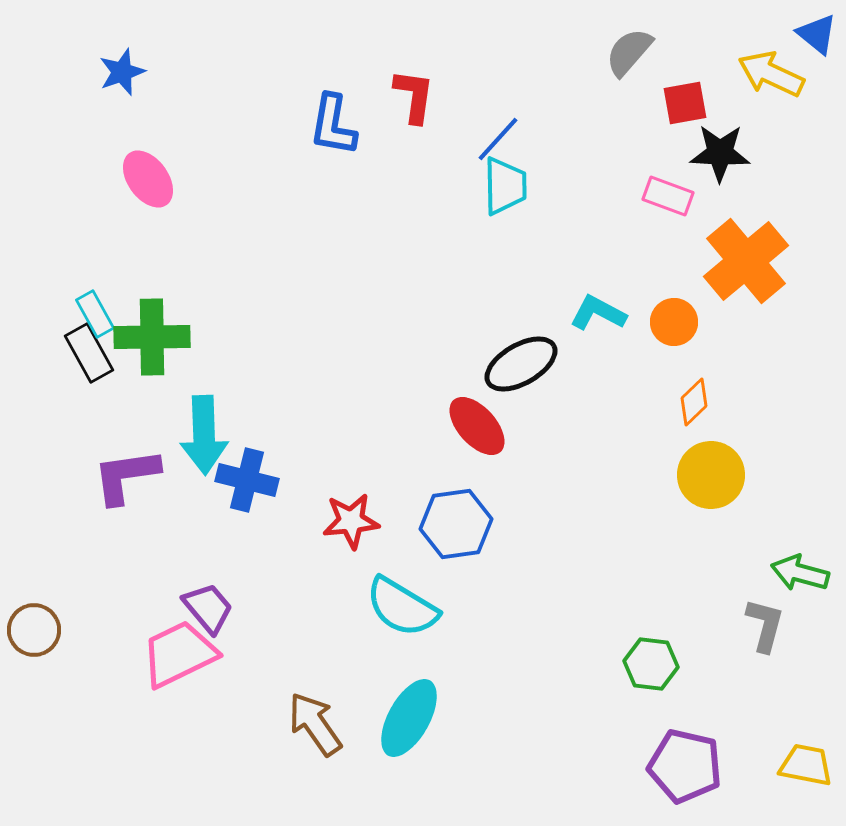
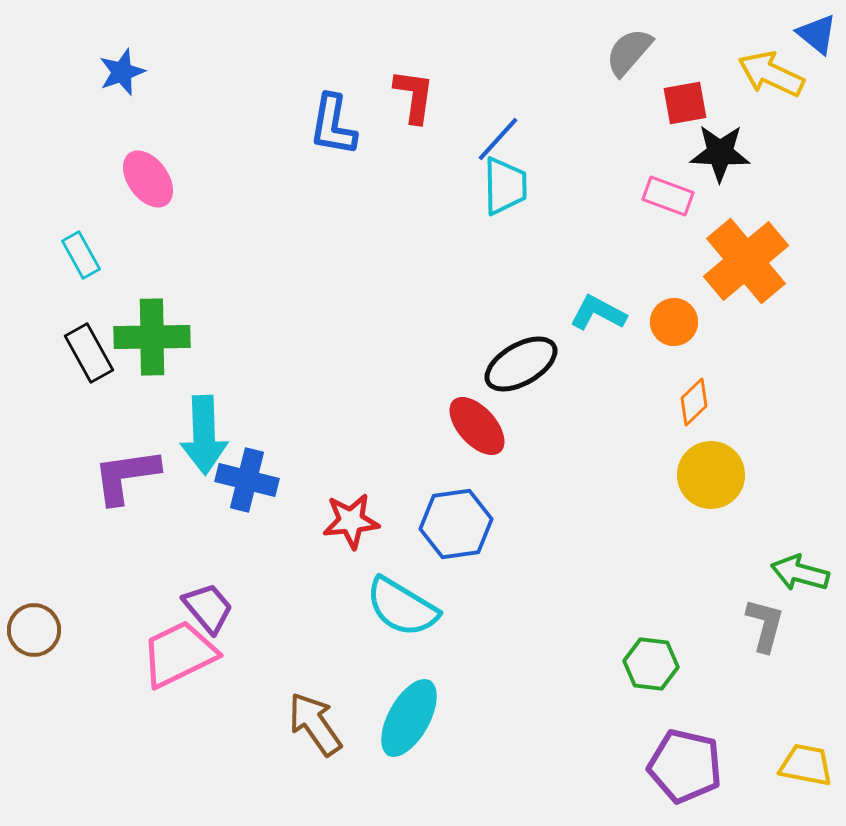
cyan rectangle: moved 14 px left, 59 px up
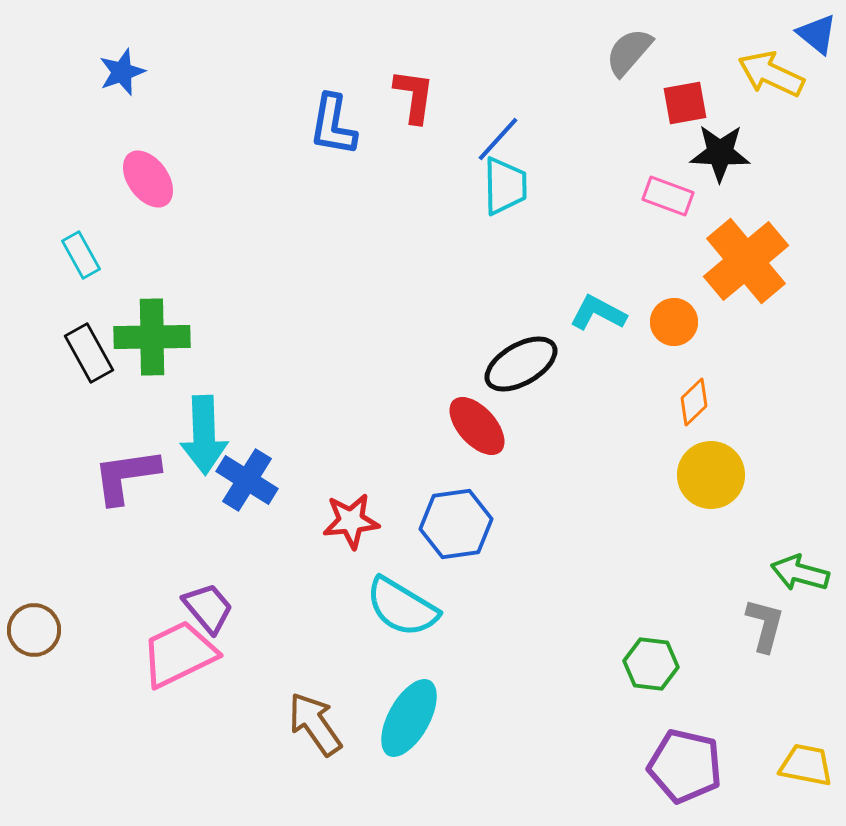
blue cross: rotated 18 degrees clockwise
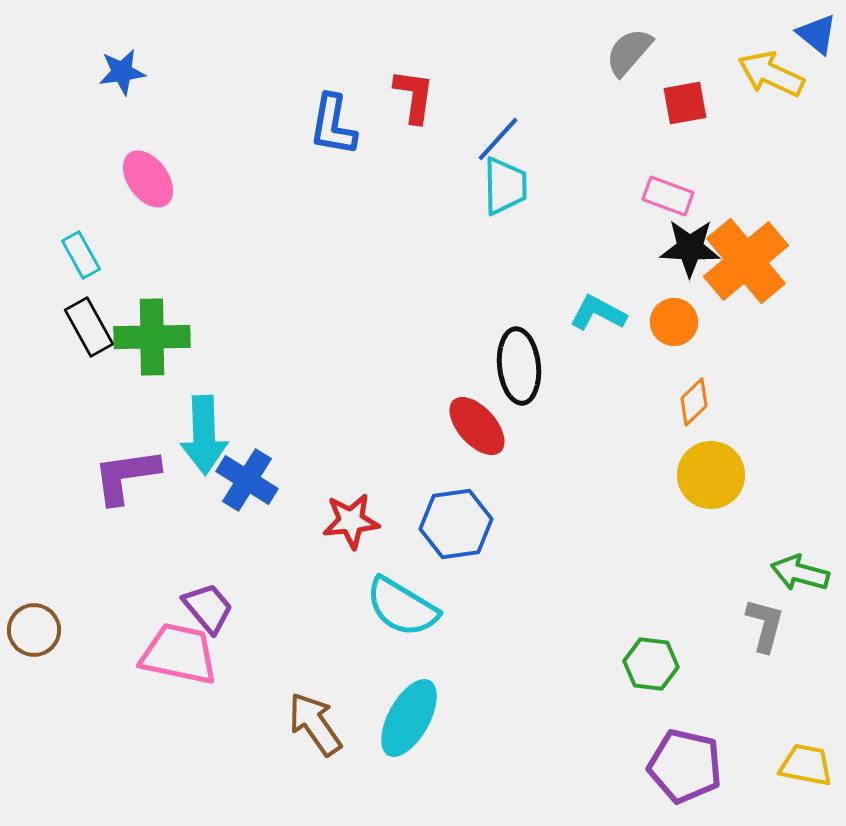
blue star: rotated 12 degrees clockwise
black star: moved 30 px left, 95 px down
black rectangle: moved 26 px up
black ellipse: moved 2 px left, 2 px down; rotated 66 degrees counterclockwise
pink trapezoid: rotated 38 degrees clockwise
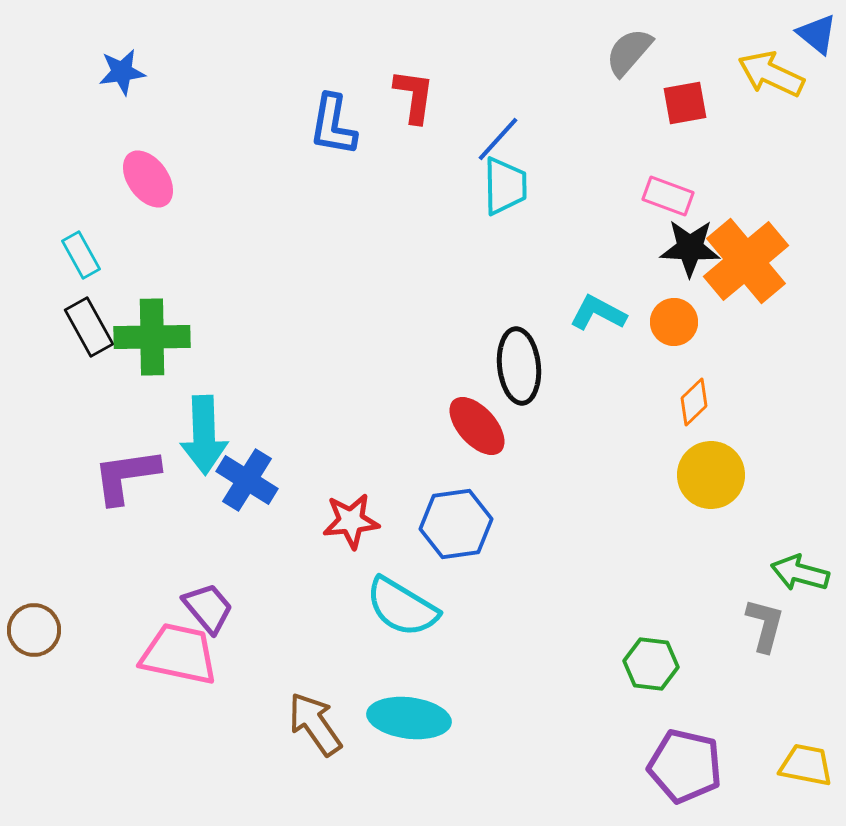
cyan ellipse: rotated 68 degrees clockwise
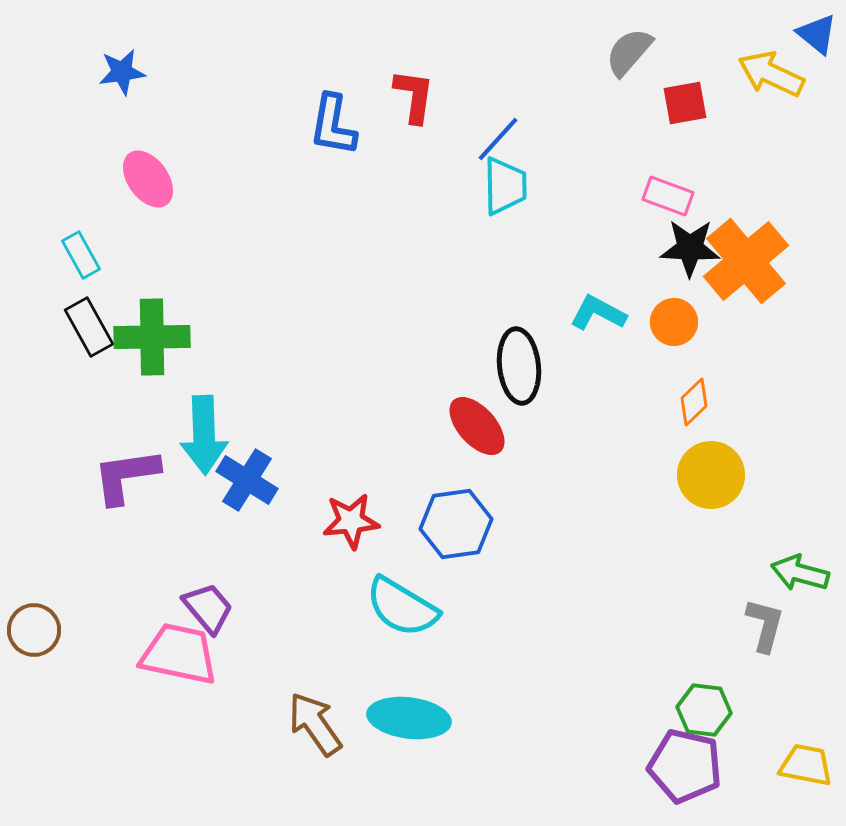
green hexagon: moved 53 px right, 46 px down
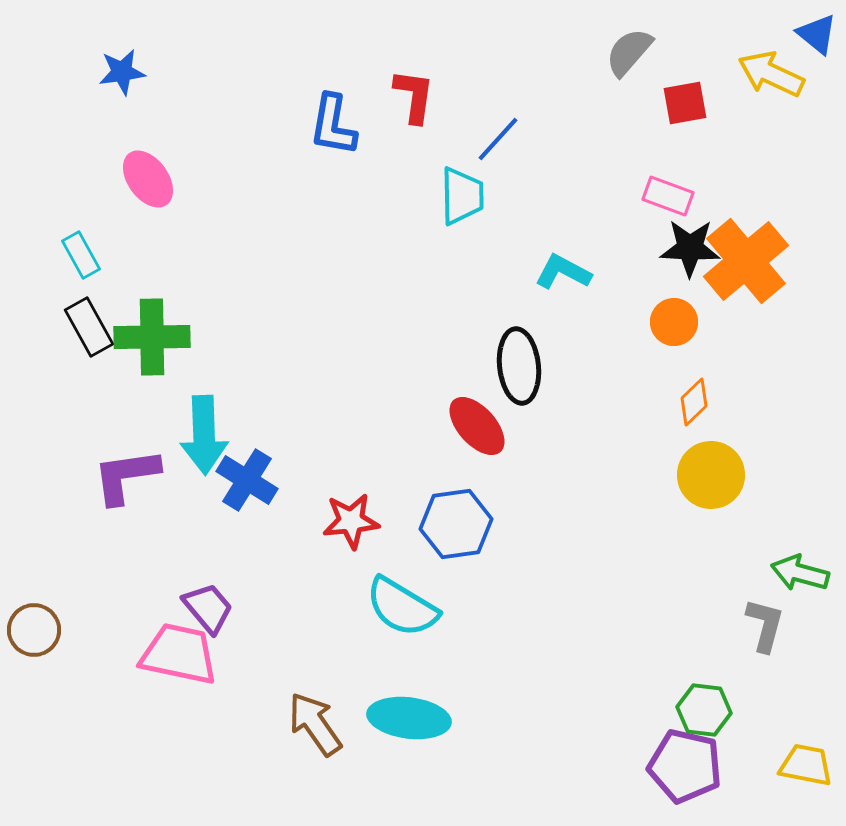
cyan trapezoid: moved 43 px left, 10 px down
cyan L-shape: moved 35 px left, 41 px up
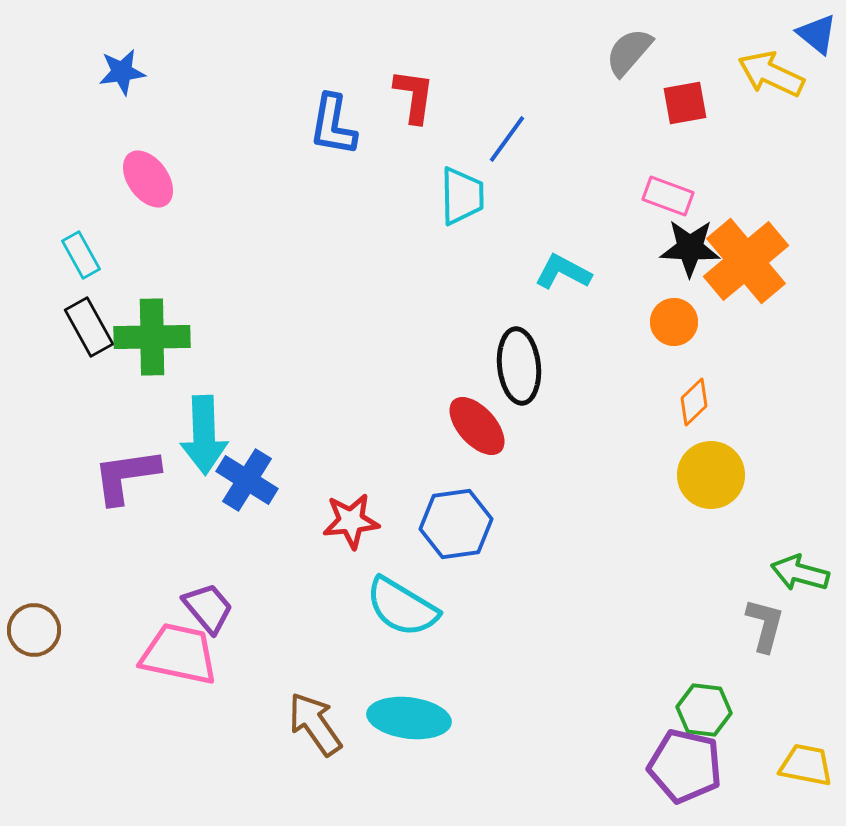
blue line: moved 9 px right; rotated 6 degrees counterclockwise
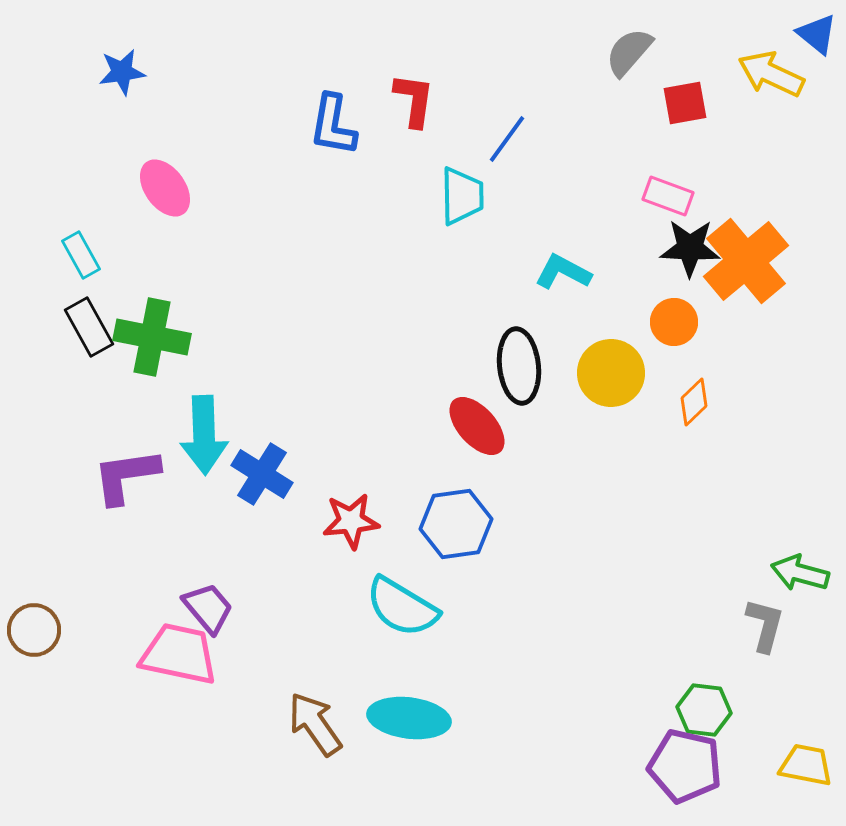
red L-shape: moved 4 px down
pink ellipse: moved 17 px right, 9 px down
green cross: rotated 12 degrees clockwise
yellow circle: moved 100 px left, 102 px up
blue cross: moved 15 px right, 6 px up
